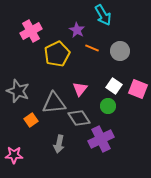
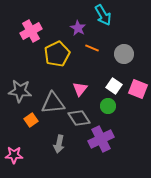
purple star: moved 1 px right, 2 px up
gray circle: moved 4 px right, 3 px down
gray star: moved 2 px right; rotated 15 degrees counterclockwise
gray triangle: moved 1 px left
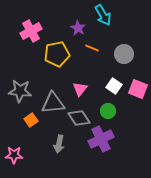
yellow pentagon: rotated 15 degrees clockwise
green circle: moved 5 px down
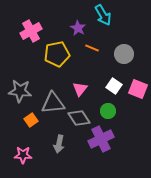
pink star: moved 9 px right
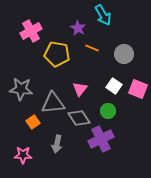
yellow pentagon: rotated 20 degrees clockwise
gray star: moved 1 px right, 2 px up
orange square: moved 2 px right, 2 px down
gray arrow: moved 2 px left
